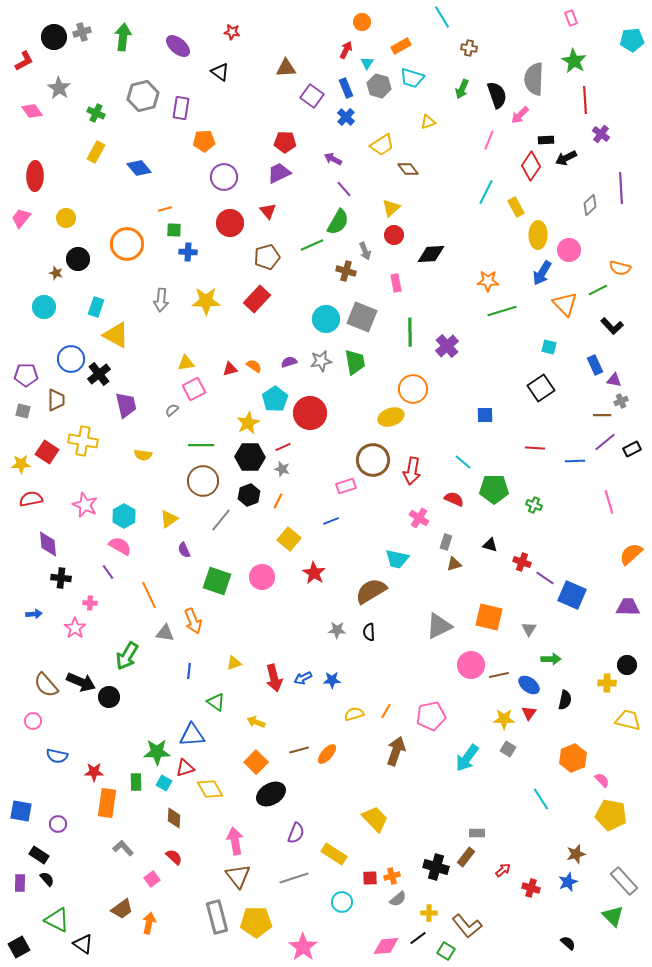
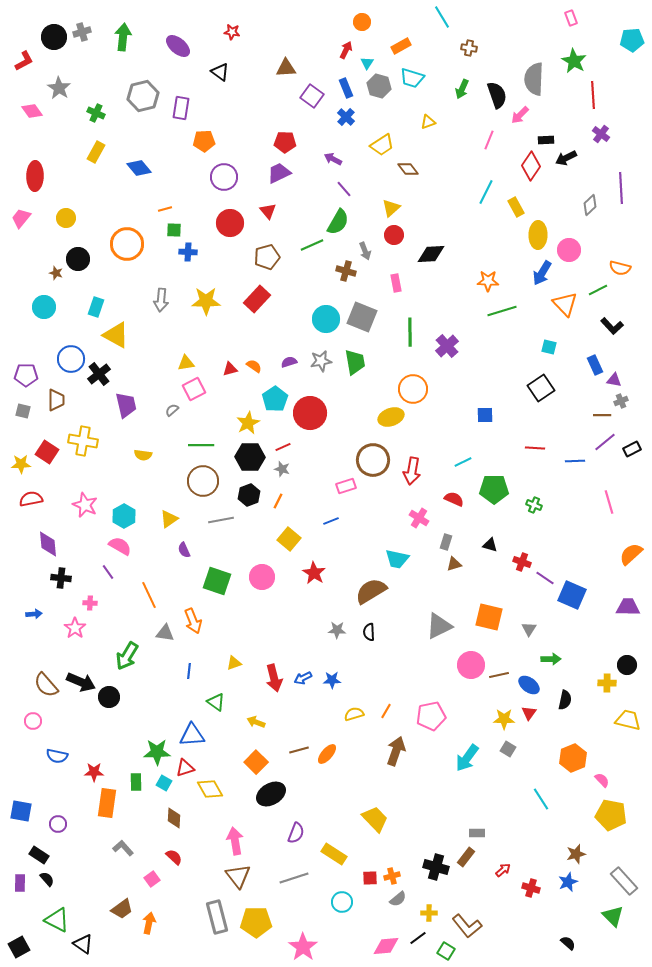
red line at (585, 100): moved 8 px right, 5 px up
cyan line at (463, 462): rotated 66 degrees counterclockwise
gray line at (221, 520): rotated 40 degrees clockwise
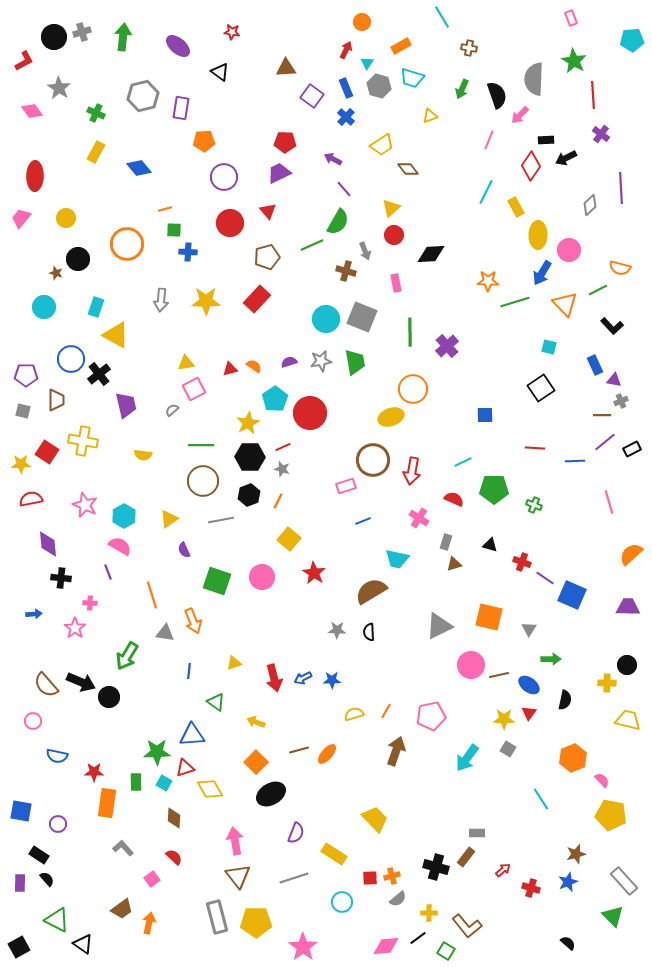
yellow triangle at (428, 122): moved 2 px right, 6 px up
green line at (502, 311): moved 13 px right, 9 px up
blue line at (331, 521): moved 32 px right
purple line at (108, 572): rotated 14 degrees clockwise
orange line at (149, 595): moved 3 px right; rotated 8 degrees clockwise
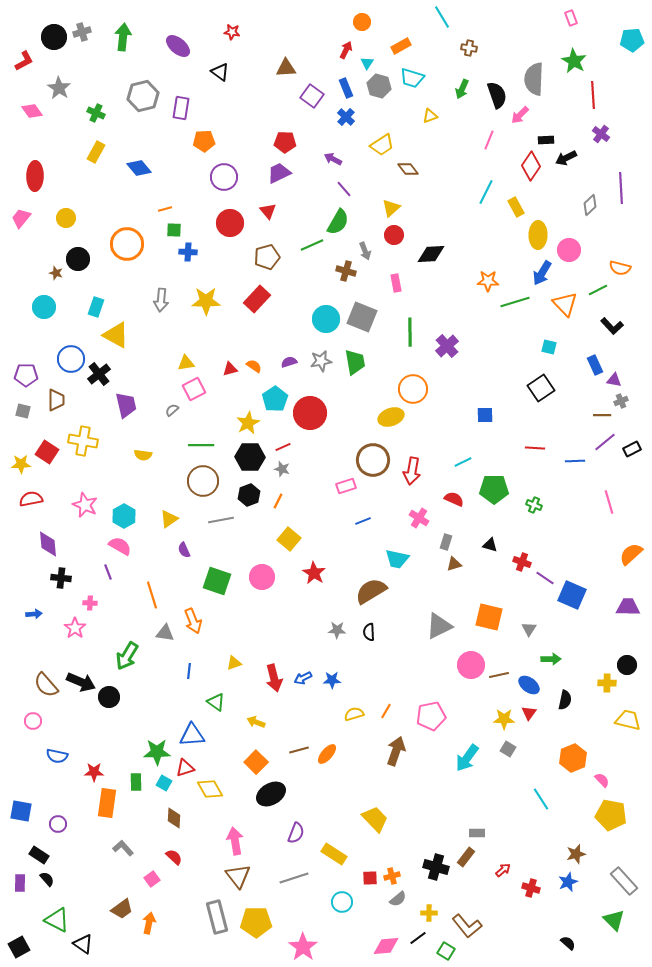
green triangle at (613, 916): moved 1 px right, 4 px down
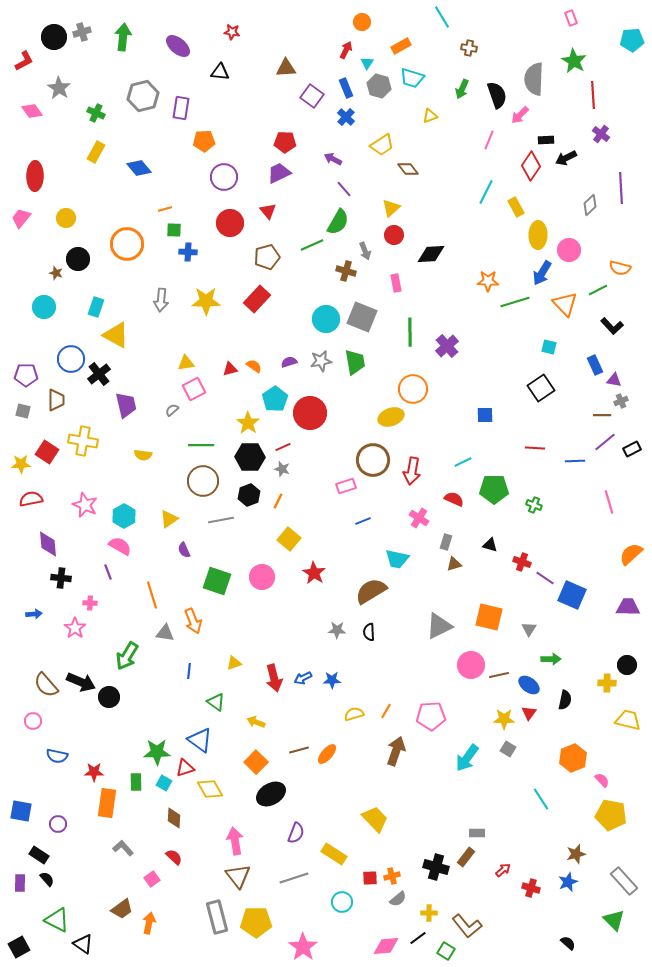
black triangle at (220, 72): rotated 30 degrees counterclockwise
yellow star at (248, 423): rotated 10 degrees counterclockwise
pink pentagon at (431, 716): rotated 8 degrees clockwise
blue triangle at (192, 735): moved 8 px right, 5 px down; rotated 40 degrees clockwise
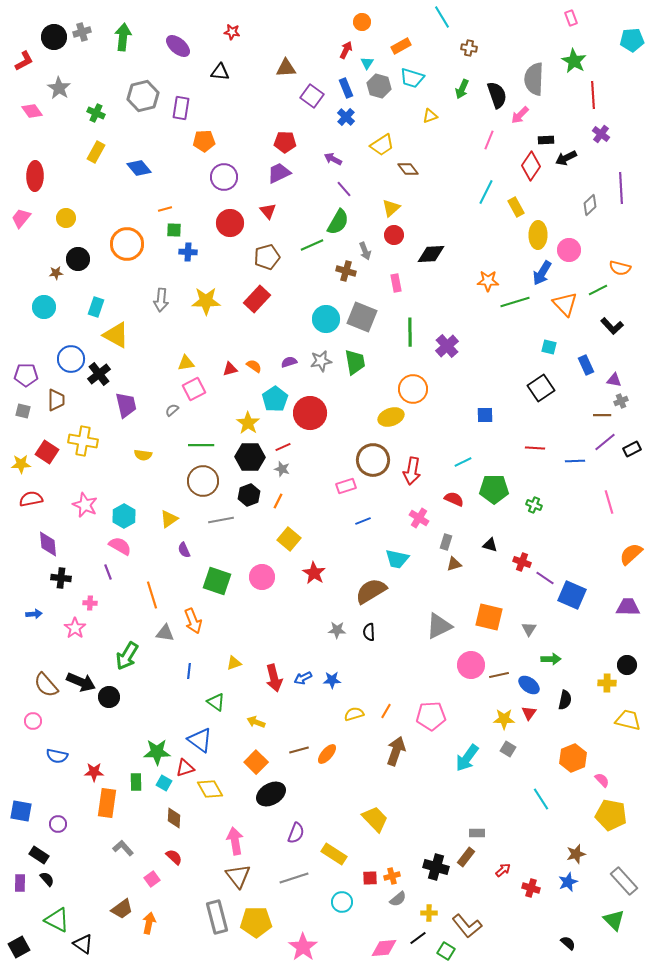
brown star at (56, 273): rotated 24 degrees counterclockwise
blue rectangle at (595, 365): moved 9 px left
pink diamond at (386, 946): moved 2 px left, 2 px down
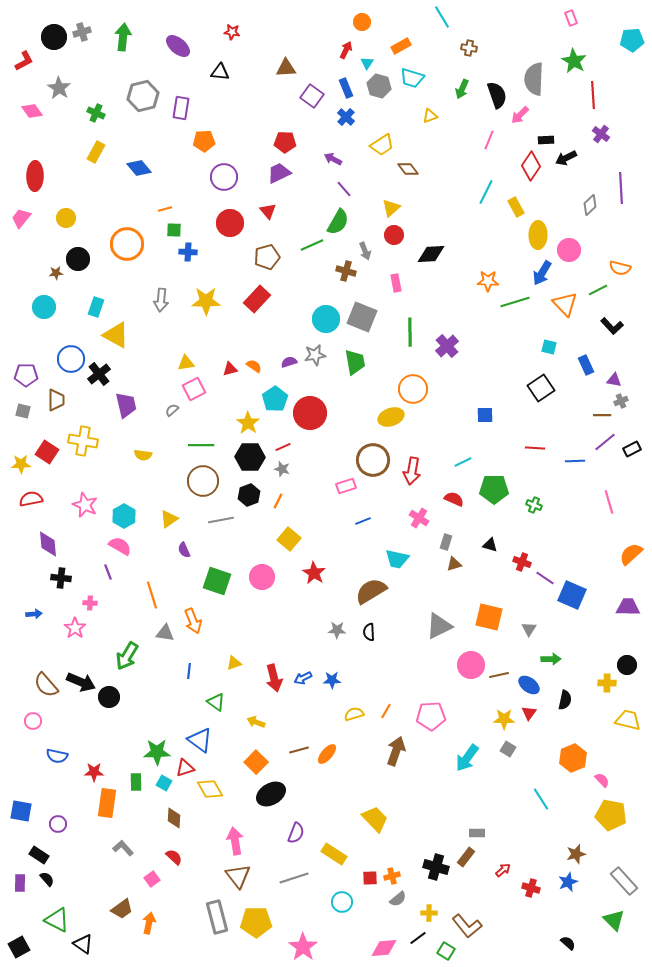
gray star at (321, 361): moved 6 px left, 6 px up
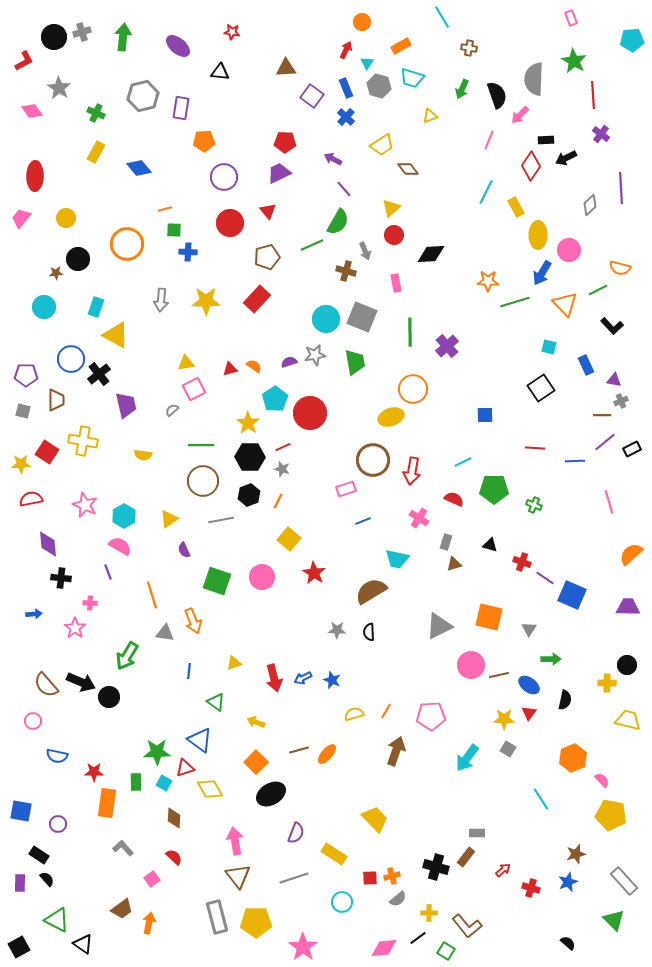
pink rectangle at (346, 486): moved 3 px down
blue star at (332, 680): rotated 24 degrees clockwise
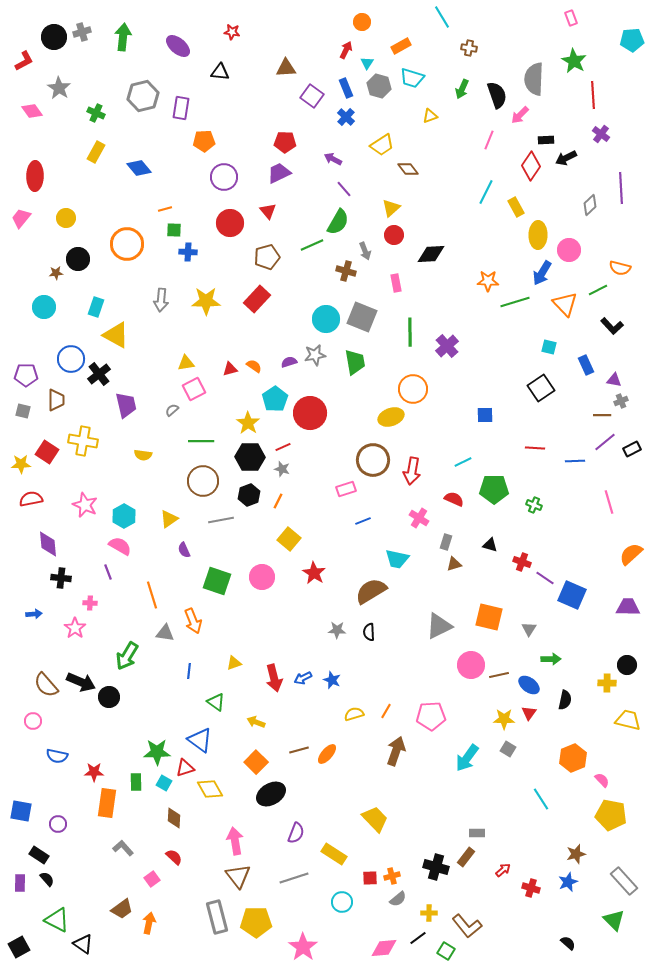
green line at (201, 445): moved 4 px up
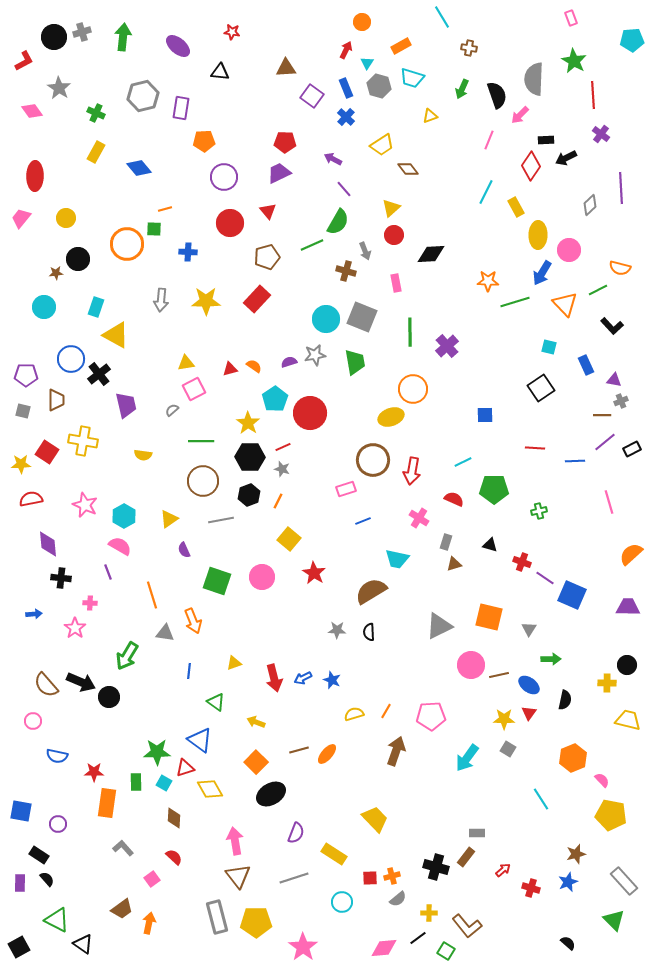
green square at (174, 230): moved 20 px left, 1 px up
green cross at (534, 505): moved 5 px right, 6 px down; rotated 35 degrees counterclockwise
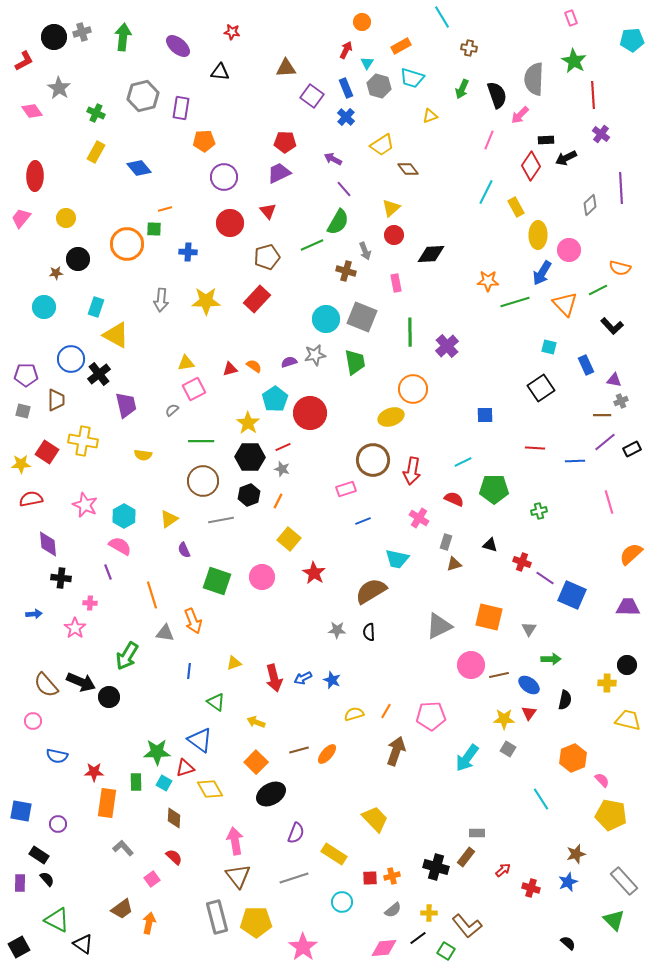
gray semicircle at (398, 899): moved 5 px left, 11 px down
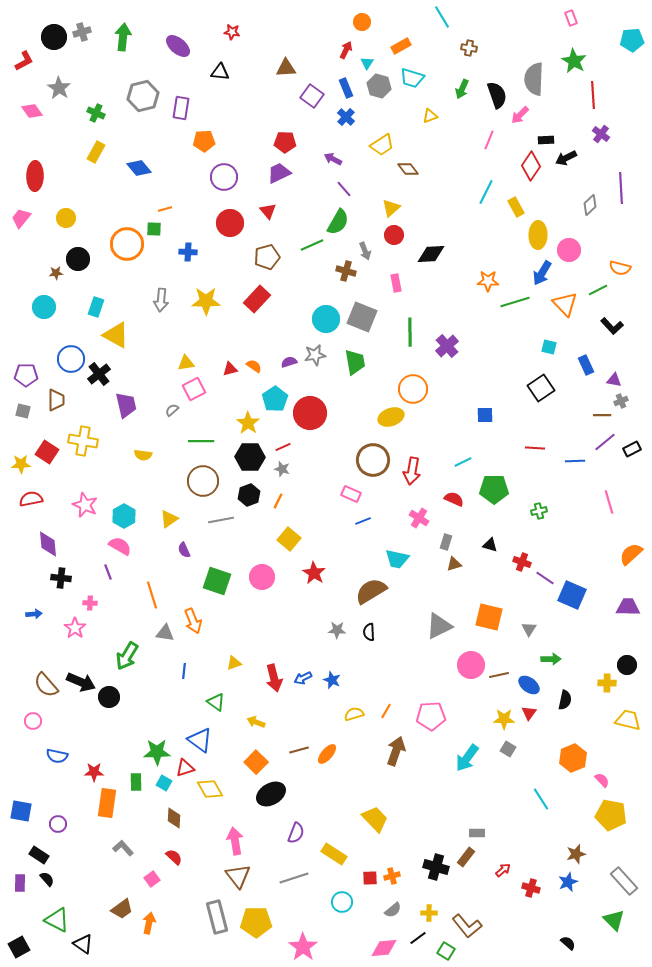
pink rectangle at (346, 489): moved 5 px right, 5 px down; rotated 42 degrees clockwise
blue line at (189, 671): moved 5 px left
